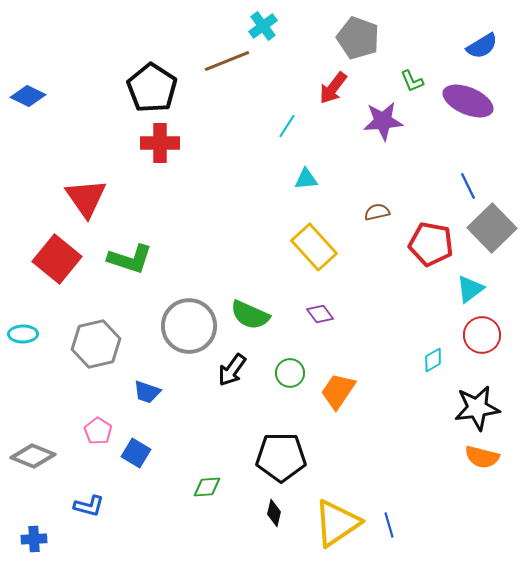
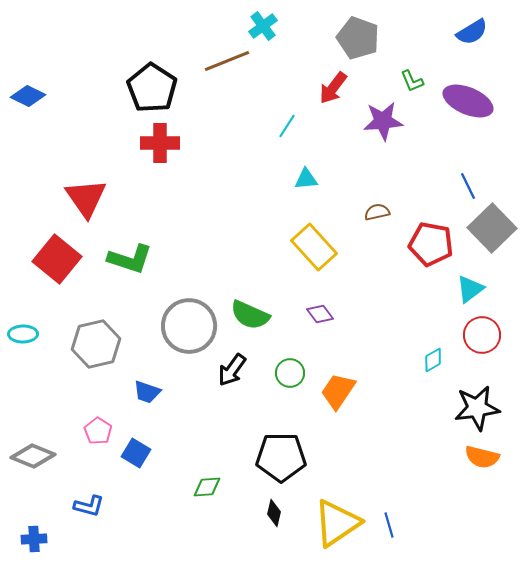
blue semicircle at (482, 46): moved 10 px left, 14 px up
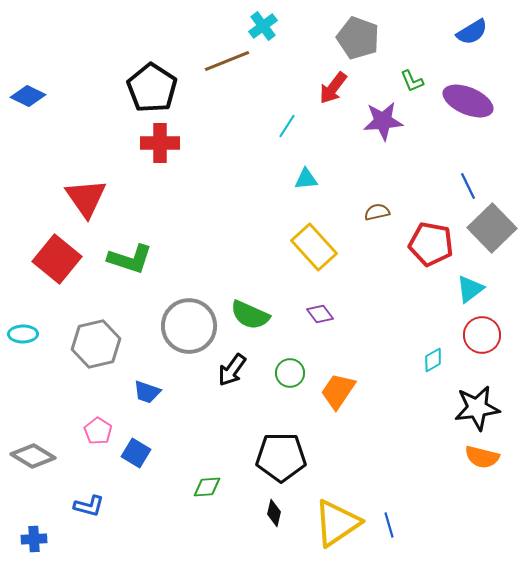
gray diamond at (33, 456): rotated 9 degrees clockwise
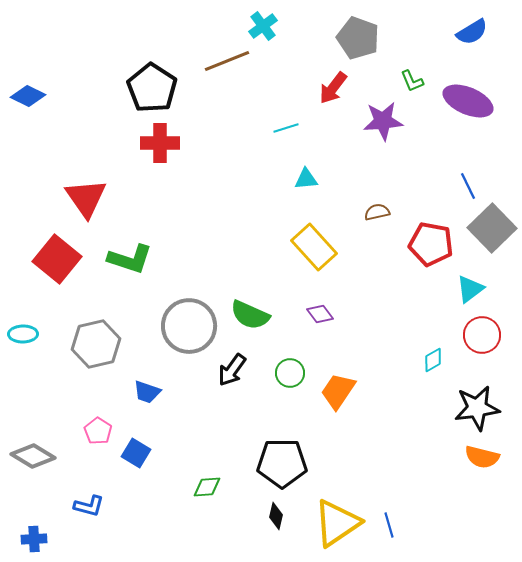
cyan line at (287, 126): moved 1 px left, 2 px down; rotated 40 degrees clockwise
black pentagon at (281, 457): moved 1 px right, 6 px down
black diamond at (274, 513): moved 2 px right, 3 px down
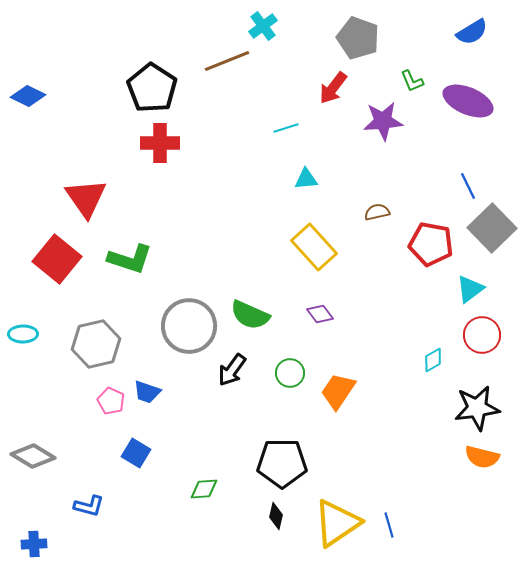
pink pentagon at (98, 431): moved 13 px right, 30 px up; rotated 8 degrees counterclockwise
green diamond at (207, 487): moved 3 px left, 2 px down
blue cross at (34, 539): moved 5 px down
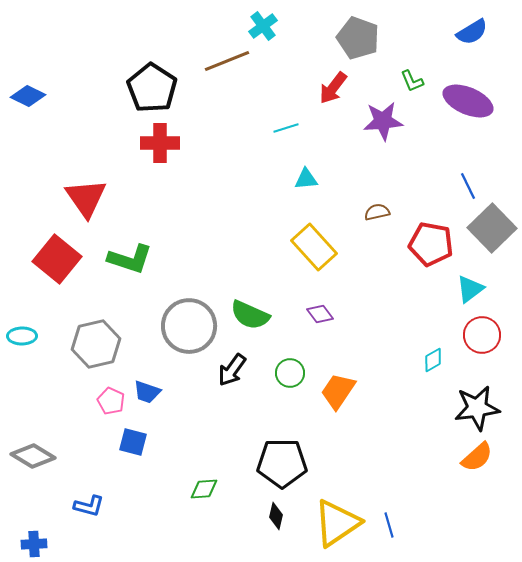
cyan ellipse at (23, 334): moved 1 px left, 2 px down
blue square at (136, 453): moved 3 px left, 11 px up; rotated 16 degrees counterclockwise
orange semicircle at (482, 457): moved 5 px left; rotated 56 degrees counterclockwise
